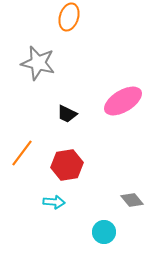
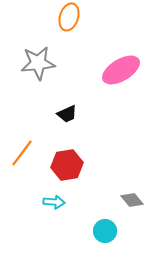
gray star: rotated 20 degrees counterclockwise
pink ellipse: moved 2 px left, 31 px up
black trapezoid: rotated 50 degrees counterclockwise
cyan circle: moved 1 px right, 1 px up
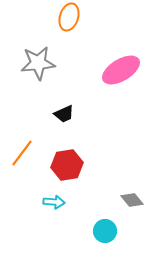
black trapezoid: moved 3 px left
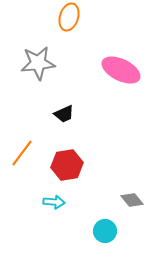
pink ellipse: rotated 57 degrees clockwise
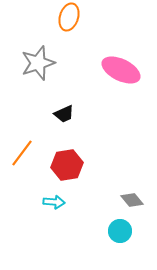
gray star: rotated 12 degrees counterclockwise
cyan circle: moved 15 px right
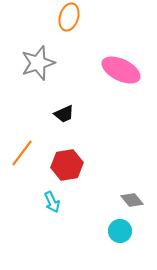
cyan arrow: moved 2 px left; rotated 60 degrees clockwise
